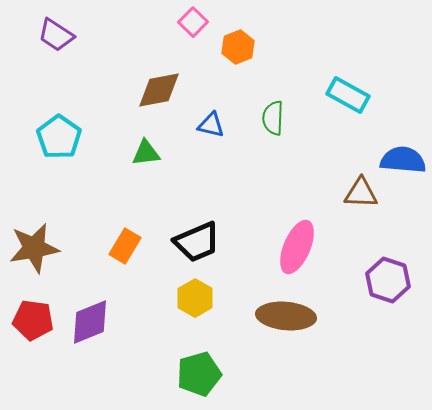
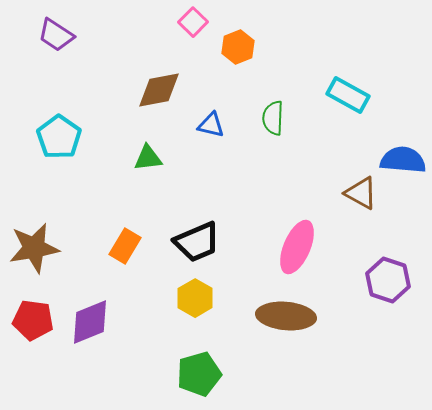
green triangle: moved 2 px right, 5 px down
brown triangle: rotated 27 degrees clockwise
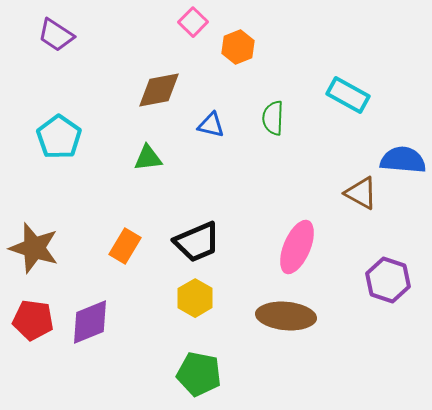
brown star: rotated 27 degrees clockwise
green pentagon: rotated 27 degrees clockwise
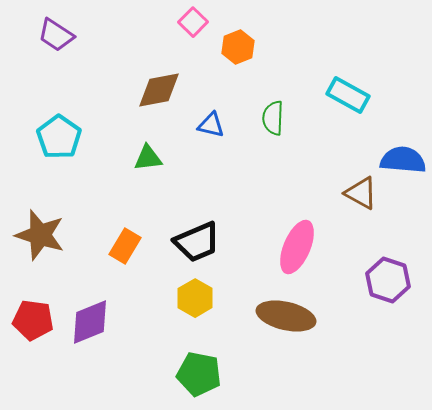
brown star: moved 6 px right, 13 px up
brown ellipse: rotated 8 degrees clockwise
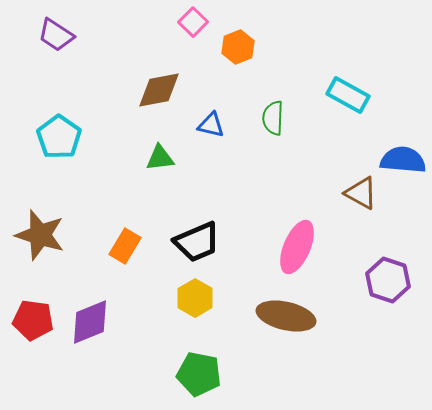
green triangle: moved 12 px right
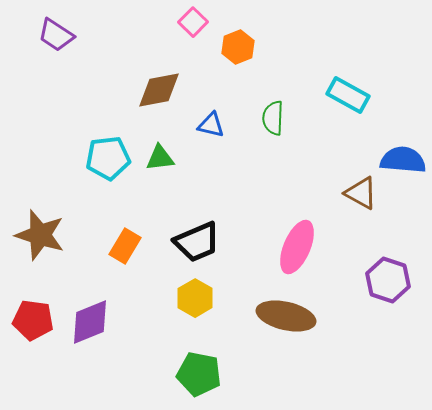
cyan pentagon: moved 49 px right, 21 px down; rotated 30 degrees clockwise
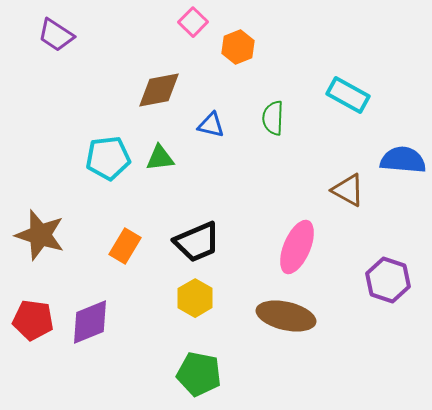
brown triangle: moved 13 px left, 3 px up
